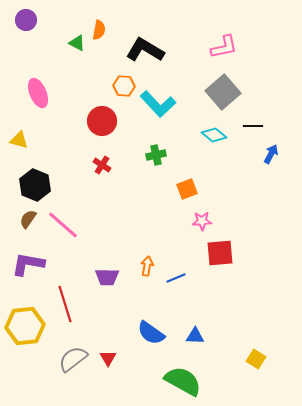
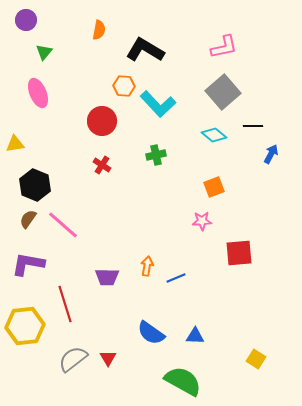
green triangle: moved 33 px left, 9 px down; rotated 42 degrees clockwise
yellow triangle: moved 4 px left, 4 px down; rotated 24 degrees counterclockwise
orange square: moved 27 px right, 2 px up
red square: moved 19 px right
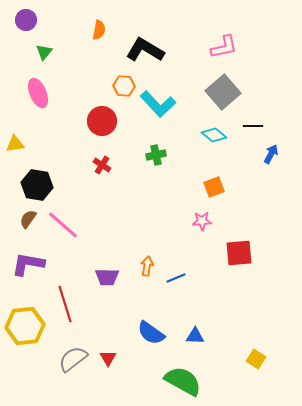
black hexagon: moved 2 px right; rotated 12 degrees counterclockwise
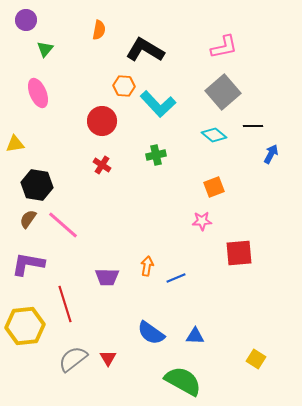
green triangle: moved 1 px right, 3 px up
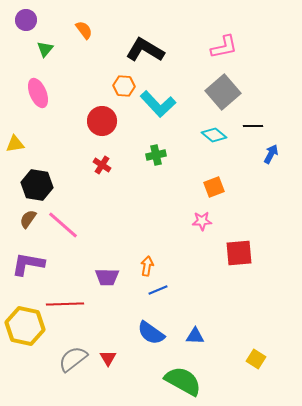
orange semicircle: moved 15 px left; rotated 48 degrees counterclockwise
blue line: moved 18 px left, 12 px down
red line: rotated 75 degrees counterclockwise
yellow hexagon: rotated 18 degrees clockwise
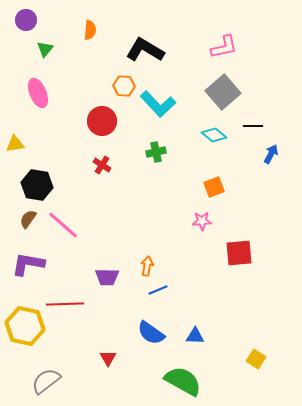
orange semicircle: moved 6 px right; rotated 42 degrees clockwise
green cross: moved 3 px up
gray semicircle: moved 27 px left, 22 px down
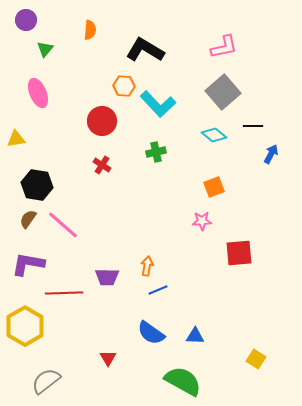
yellow triangle: moved 1 px right, 5 px up
red line: moved 1 px left, 11 px up
yellow hexagon: rotated 18 degrees clockwise
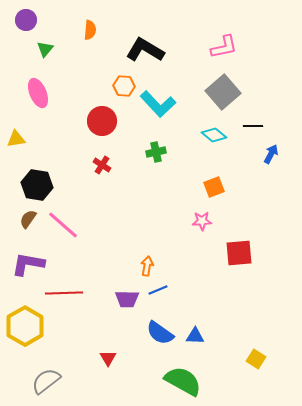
purple trapezoid: moved 20 px right, 22 px down
blue semicircle: moved 9 px right
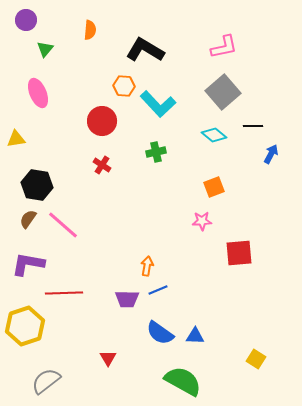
yellow hexagon: rotated 12 degrees clockwise
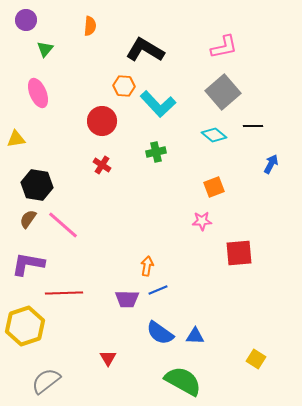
orange semicircle: moved 4 px up
blue arrow: moved 10 px down
